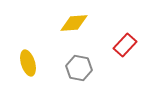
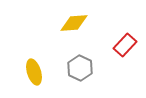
yellow ellipse: moved 6 px right, 9 px down
gray hexagon: moved 1 px right; rotated 15 degrees clockwise
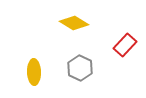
yellow diamond: rotated 36 degrees clockwise
yellow ellipse: rotated 15 degrees clockwise
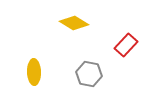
red rectangle: moved 1 px right
gray hexagon: moved 9 px right, 6 px down; rotated 15 degrees counterclockwise
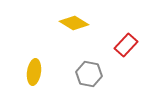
yellow ellipse: rotated 10 degrees clockwise
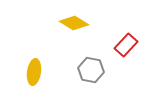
gray hexagon: moved 2 px right, 4 px up
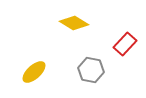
red rectangle: moved 1 px left, 1 px up
yellow ellipse: rotated 40 degrees clockwise
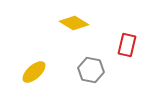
red rectangle: moved 2 px right, 1 px down; rotated 30 degrees counterclockwise
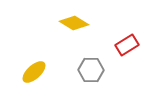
red rectangle: rotated 45 degrees clockwise
gray hexagon: rotated 10 degrees counterclockwise
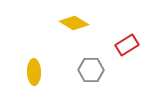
yellow ellipse: rotated 50 degrees counterclockwise
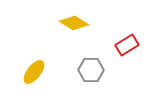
yellow ellipse: rotated 40 degrees clockwise
